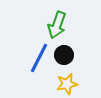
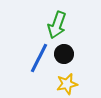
black circle: moved 1 px up
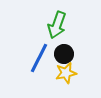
yellow star: moved 1 px left, 11 px up
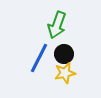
yellow star: moved 1 px left
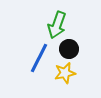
black circle: moved 5 px right, 5 px up
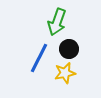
green arrow: moved 3 px up
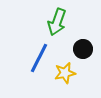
black circle: moved 14 px right
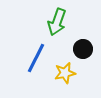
blue line: moved 3 px left
